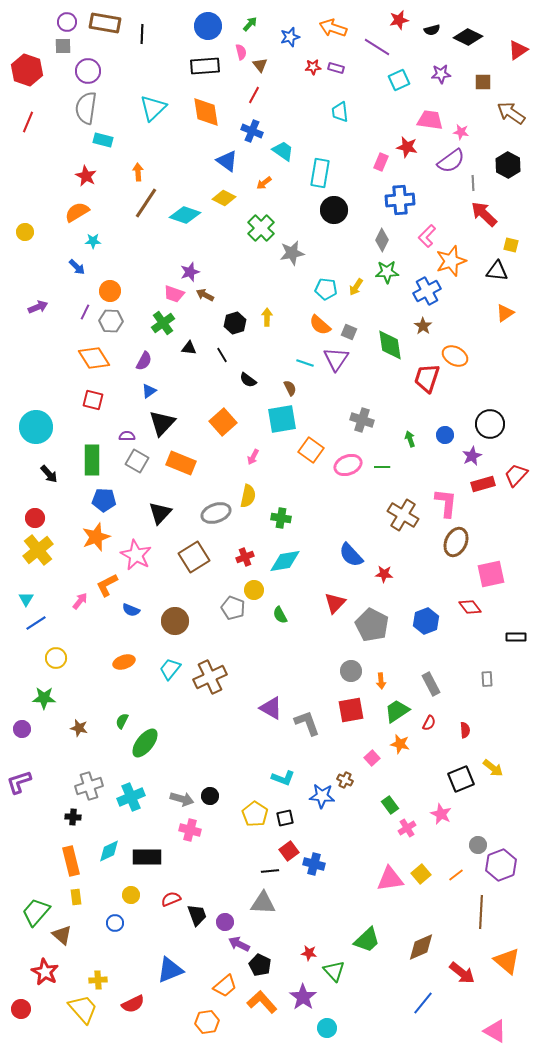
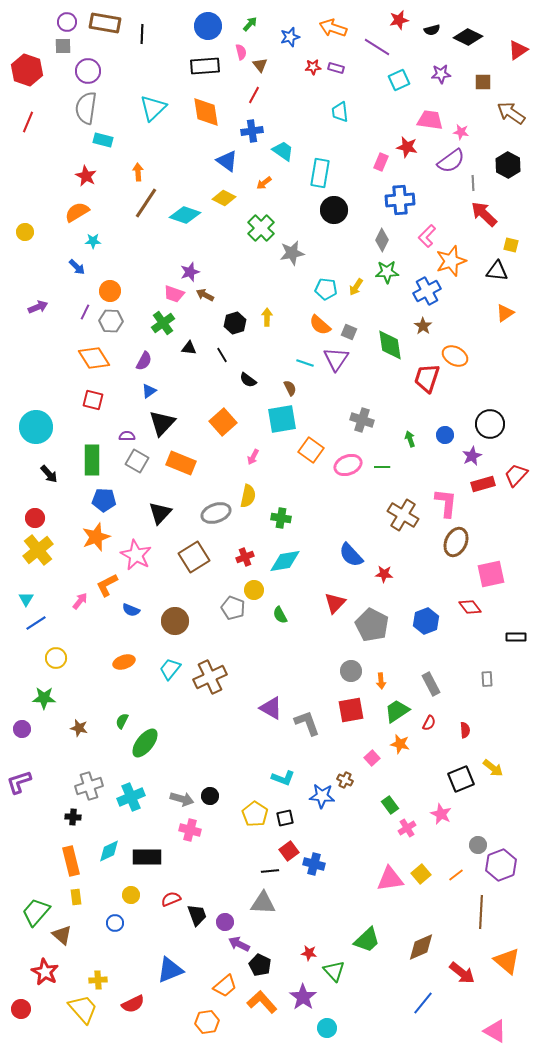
blue cross at (252, 131): rotated 30 degrees counterclockwise
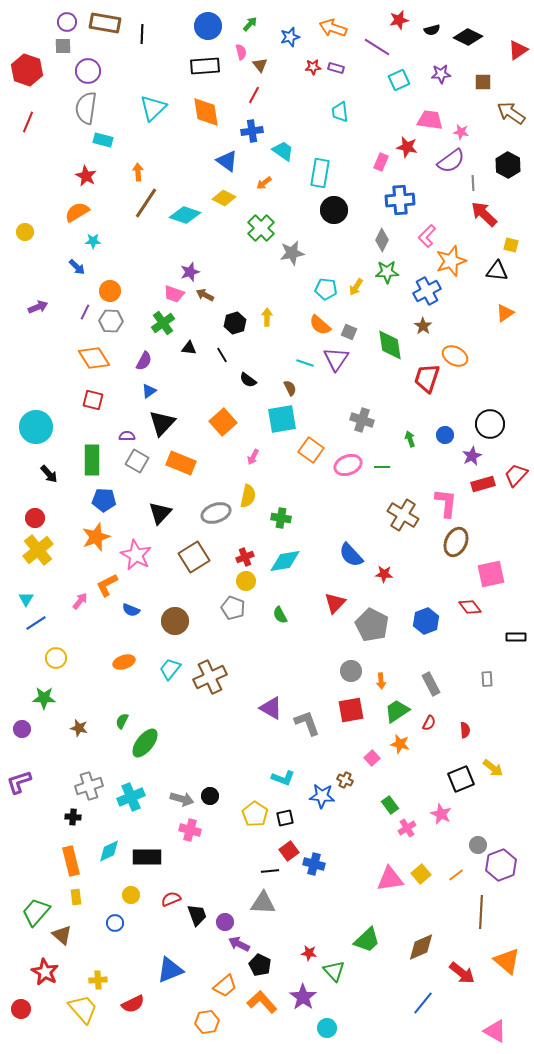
yellow circle at (254, 590): moved 8 px left, 9 px up
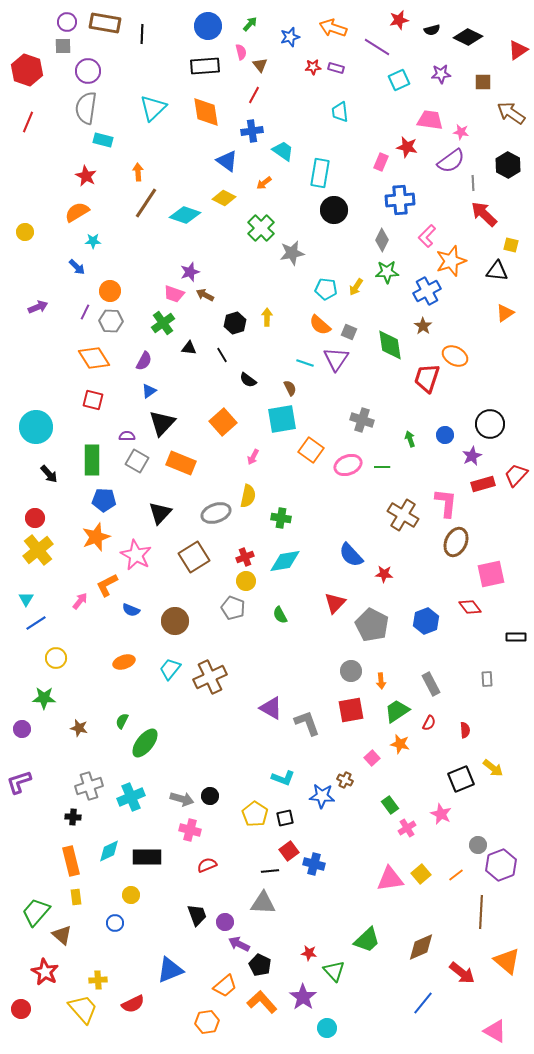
red semicircle at (171, 899): moved 36 px right, 34 px up
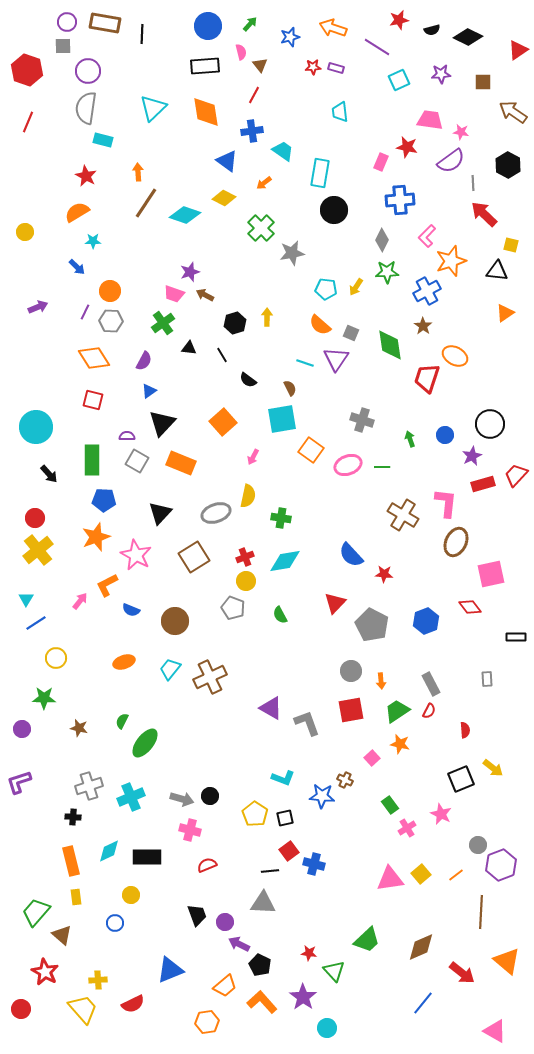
brown arrow at (511, 113): moved 2 px right, 1 px up
gray square at (349, 332): moved 2 px right, 1 px down
red semicircle at (429, 723): moved 12 px up
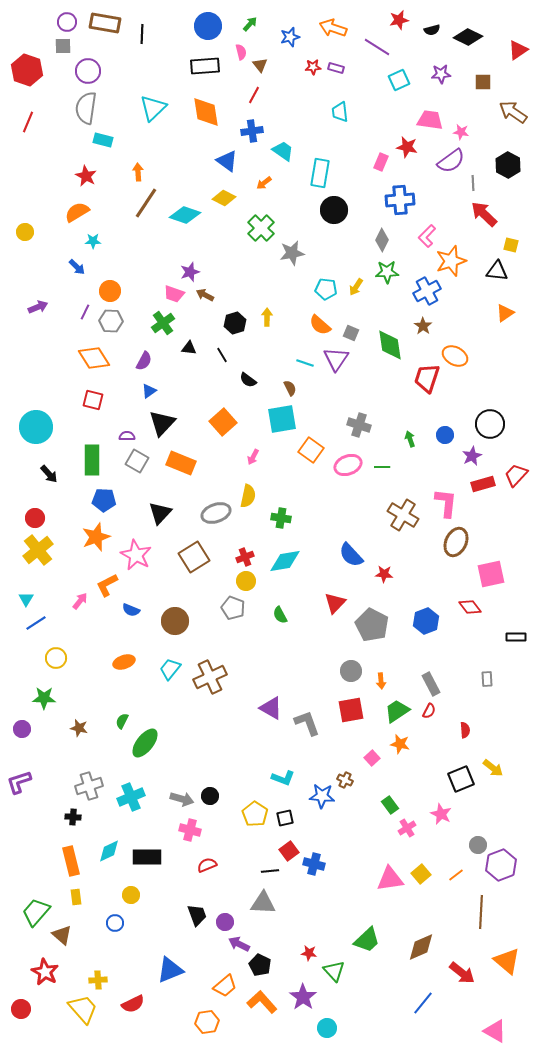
gray cross at (362, 420): moved 3 px left, 5 px down
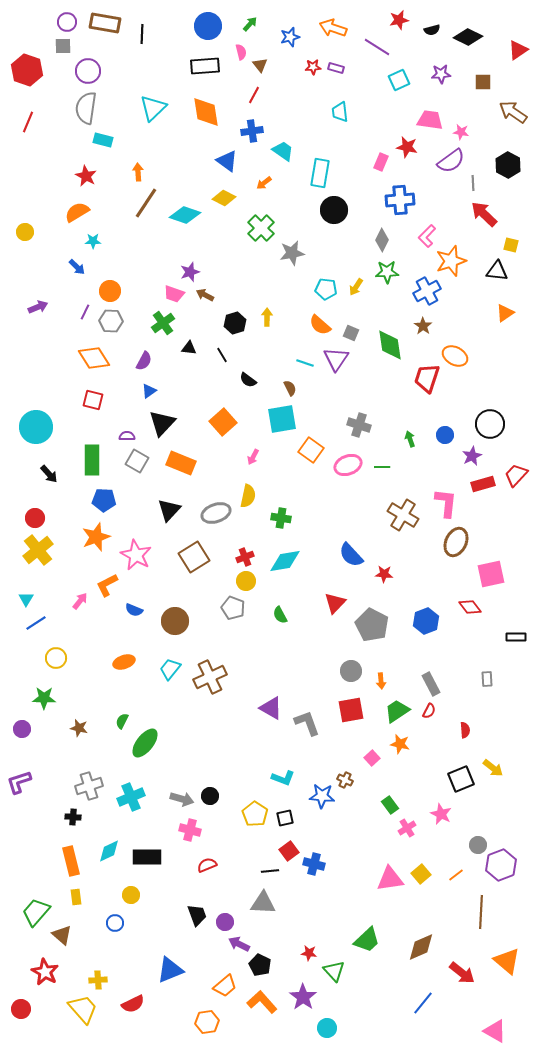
black triangle at (160, 513): moved 9 px right, 3 px up
blue semicircle at (131, 610): moved 3 px right
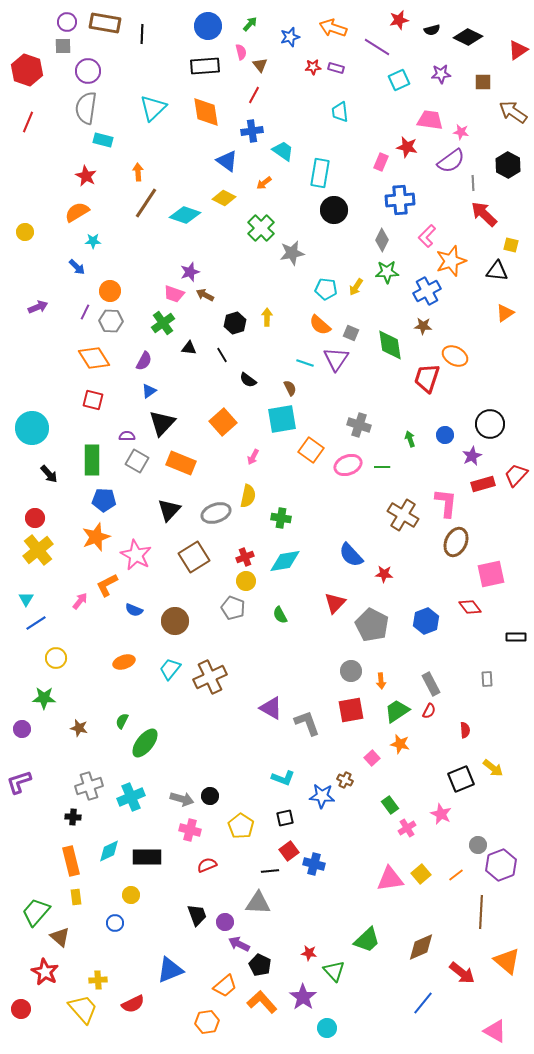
brown star at (423, 326): rotated 30 degrees counterclockwise
cyan circle at (36, 427): moved 4 px left, 1 px down
yellow pentagon at (255, 814): moved 14 px left, 12 px down
gray triangle at (263, 903): moved 5 px left
brown triangle at (62, 935): moved 2 px left, 2 px down
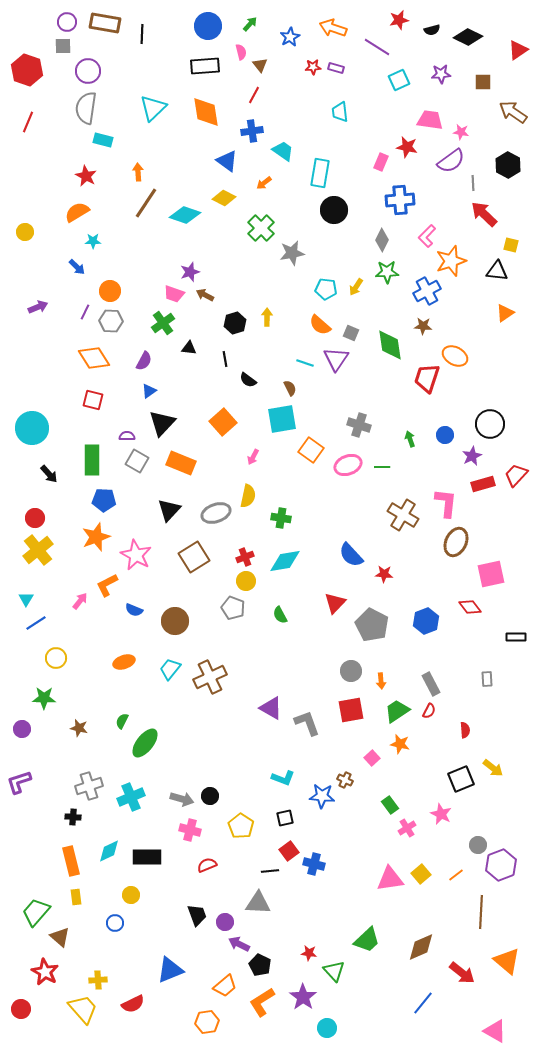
blue star at (290, 37): rotated 12 degrees counterclockwise
black line at (222, 355): moved 3 px right, 4 px down; rotated 21 degrees clockwise
orange L-shape at (262, 1002): rotated 80 degrees counterclockwise
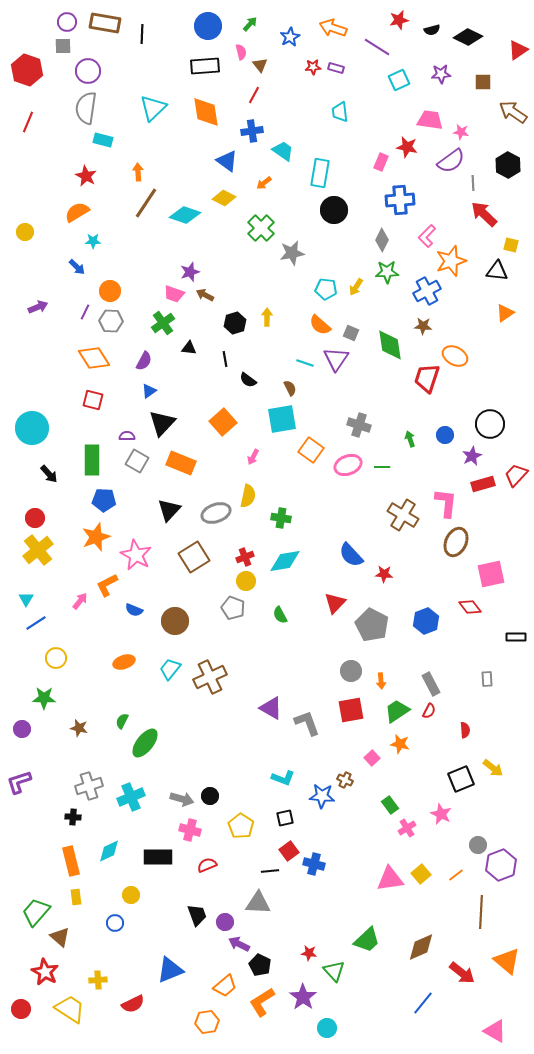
black rectangle at (147, 857): moved 11 px right
yellow trapezoid at (83, 1009): moved 13 px left; rotated 16 degrees counterclockwise
